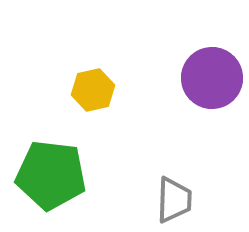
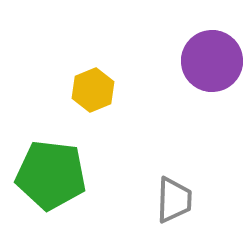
purple circle: moved 17 px up
yellow hexagon: rotated 9 degrees counterclockwise
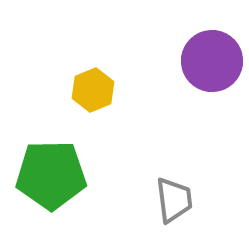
green pentagon: rotated 8 degrees counterclockwise
gray trapezoid: rotated 9 degrees counterclockwise
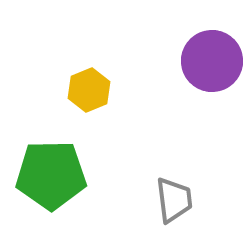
yellow hexagon: moved 4 px left
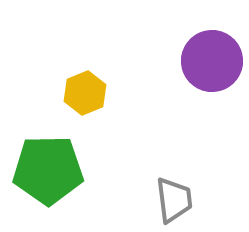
yellow hexagon: moved 4 px left, 3 px down
green pentagon: moved 3 px left, 5 px up
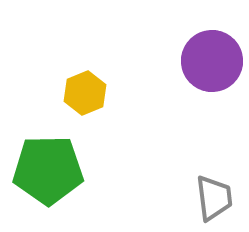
gray trapezoid: moved 40 px right, 2 px up
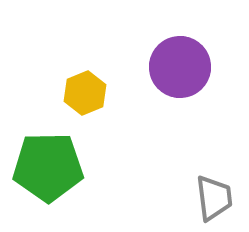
purple circle: moved 32 px left, 6 px down
green pentagon: moved 3 px up
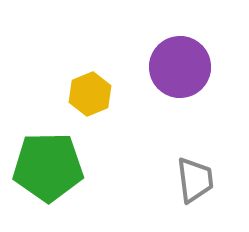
yellow hexagon: moved 5 px right, 1 px down
gray trapezoid: moved 19 px left, 18 px up
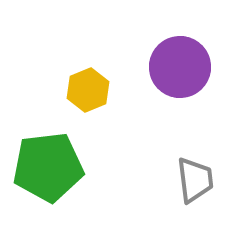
yellow hexagon: moved 2 px left, 4 px up
green pentagon: rotated 6 degrees counterclockwise
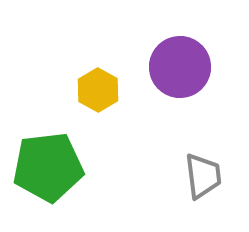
yellow hexagon: moved 10 px right; rotated 9 degrees counterclockwise
gray trapezoid: moved 8 px right, 4 px up
